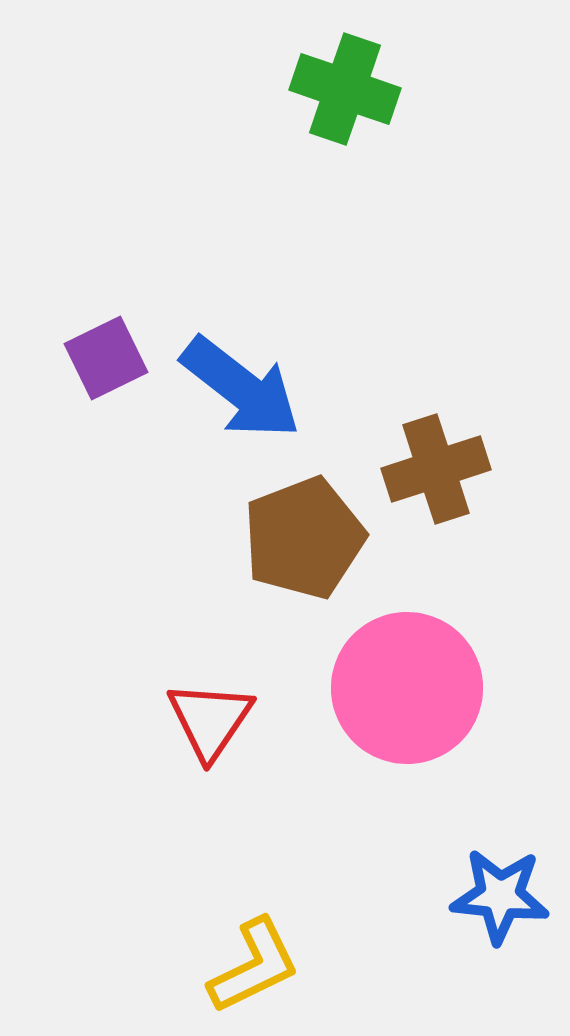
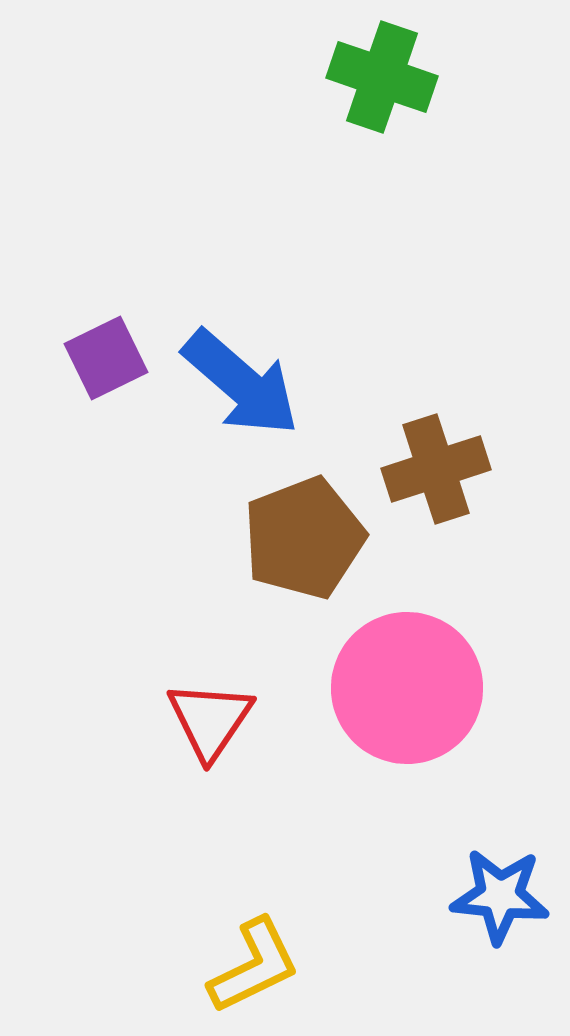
green cross: moved 37 px right, 12 px up
blue arrow: moved 5 px up; rotated 3 degrees clockwise
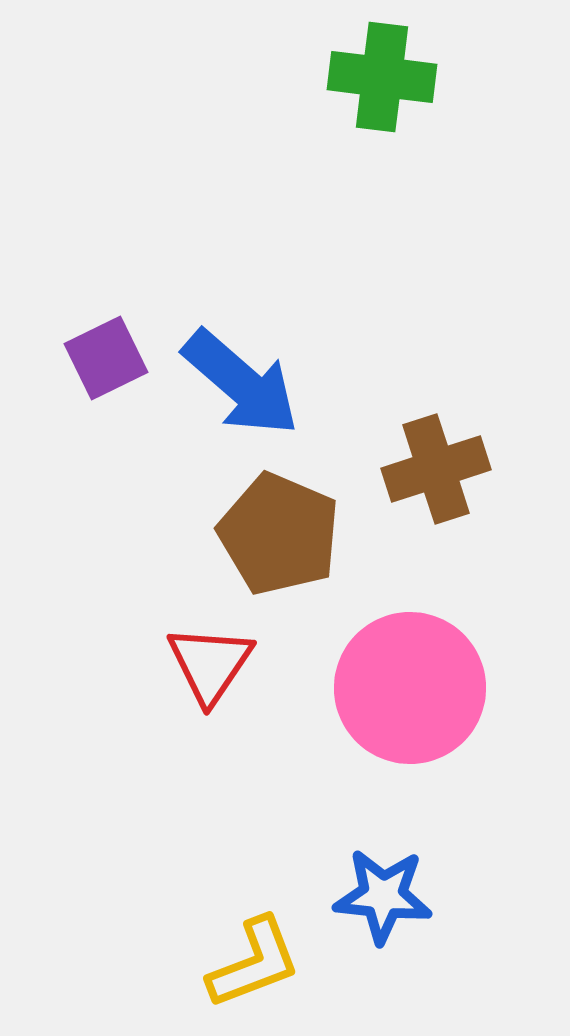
green cross: rotated 12 degrees counterclockwise
brown pentagon: moved 25 px left, 4 px up; rotated 28 degrees counterclockwise
pink circle: moved 3 px right
red triangle: moved 56 px up
blue star: moved 117 px left
yellow L-shape: moved 3 px up; rotated 5 degrees clockwise
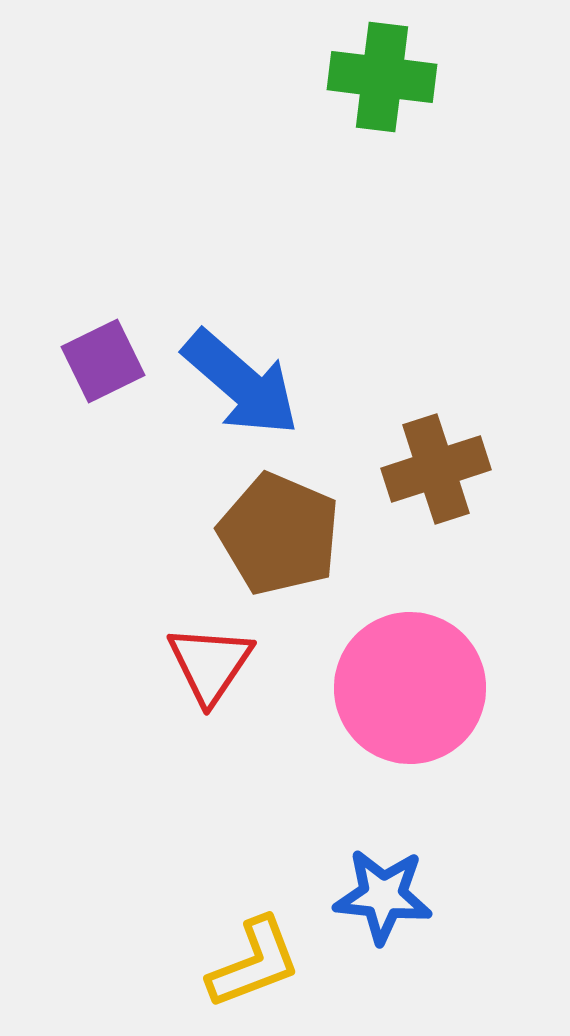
purple square: moved 3 px left, 3 px down
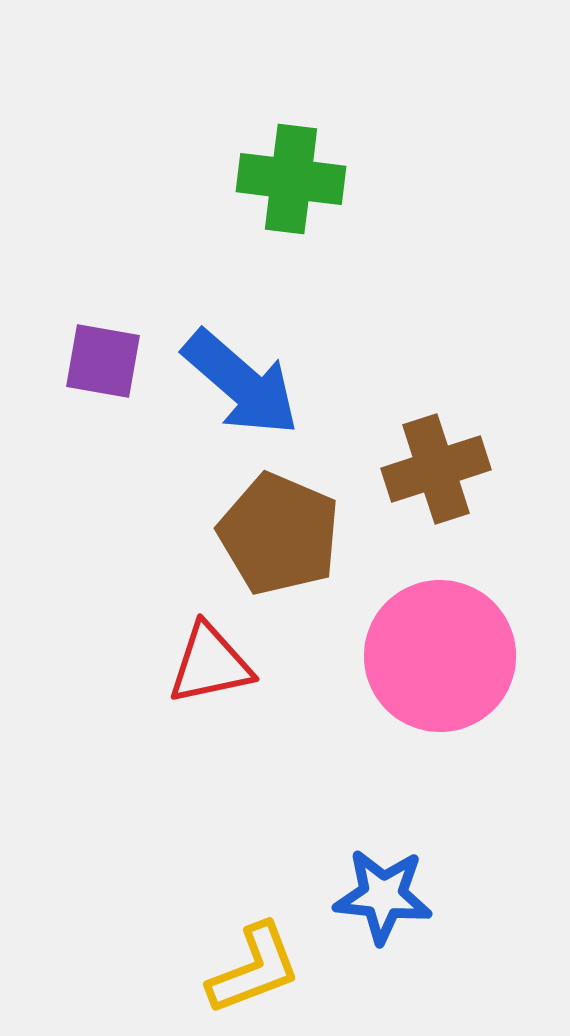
green cross: moved 91 px left, 102 px down
purple square: rotated 36 degrees clockwise
red triangle: rotated 44 degrees clockwise
pink circle: moved 30 px right, 32 px up
yellow L-shape: moved 6 px down
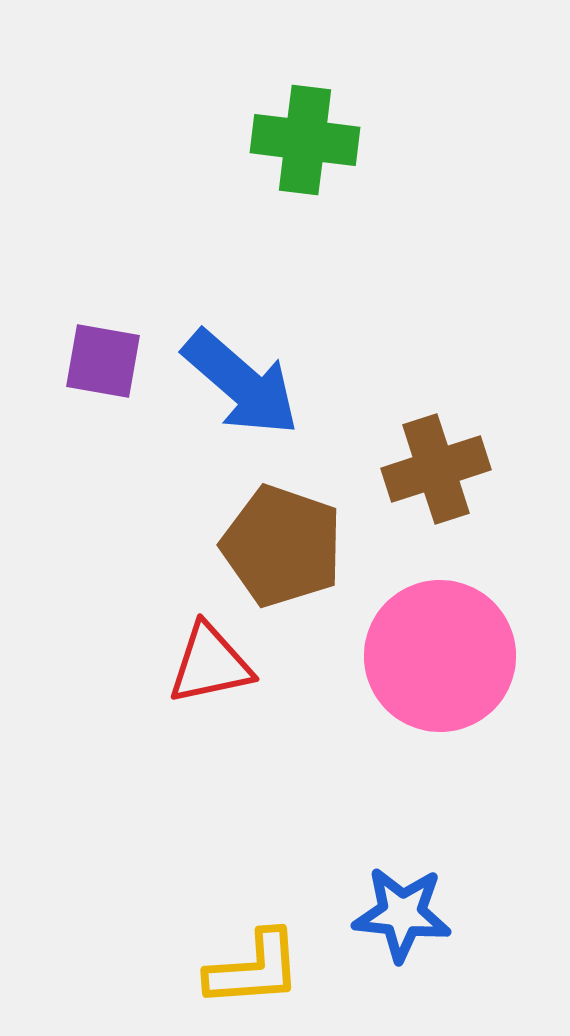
green cross: moved 14 px right, 39 px up
brown pentagon: moved 3 px right, 12 px down; rotated 4 degrees counterclockwise
blue star: moved 19 px right, 18 px down
yellow L-shape: rotated 17 degrees clockwise
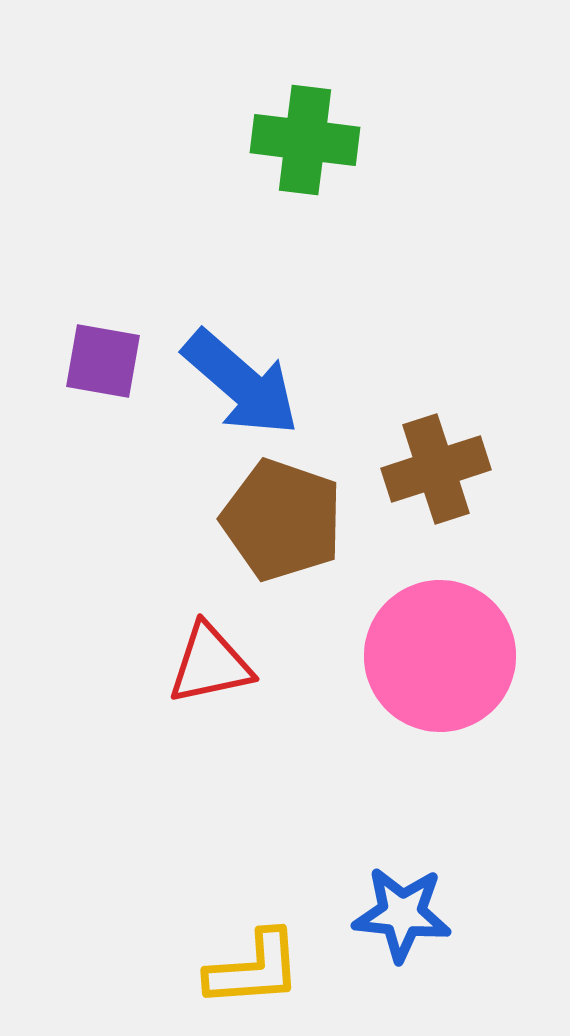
brown pentagon: moved 26 px up
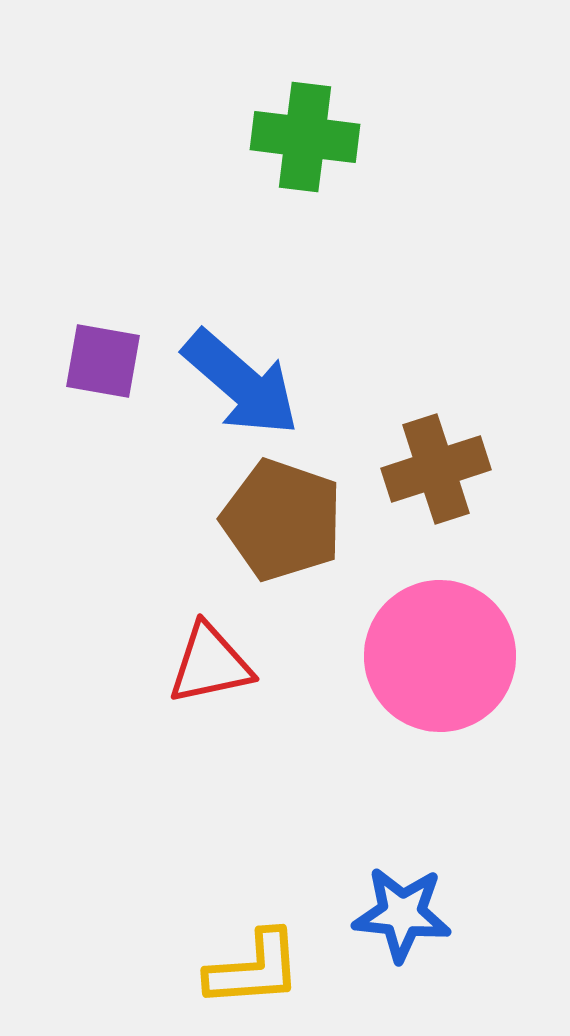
green cross: moved 3 px up
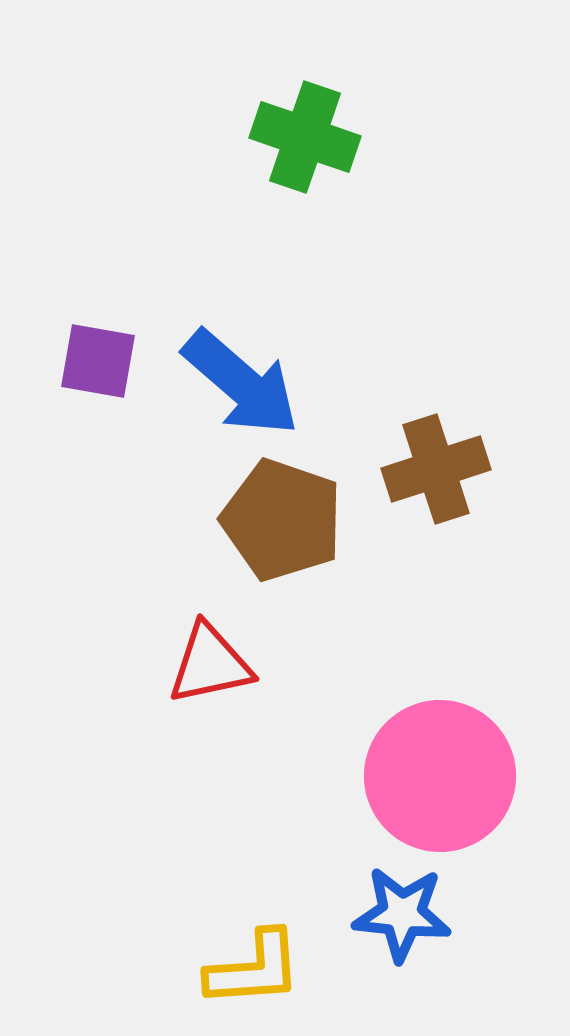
green cross: rotated 12 degrees clockwise
purple square: moved 5 px left
pink circle: moved 120 px down
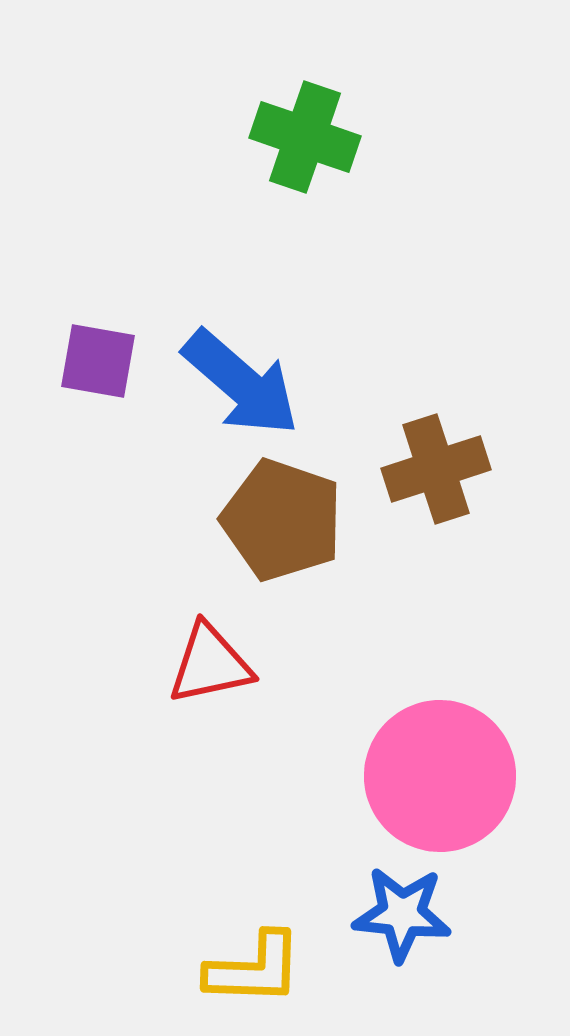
yellow L-shape: rotated 6 degrees clockwise
